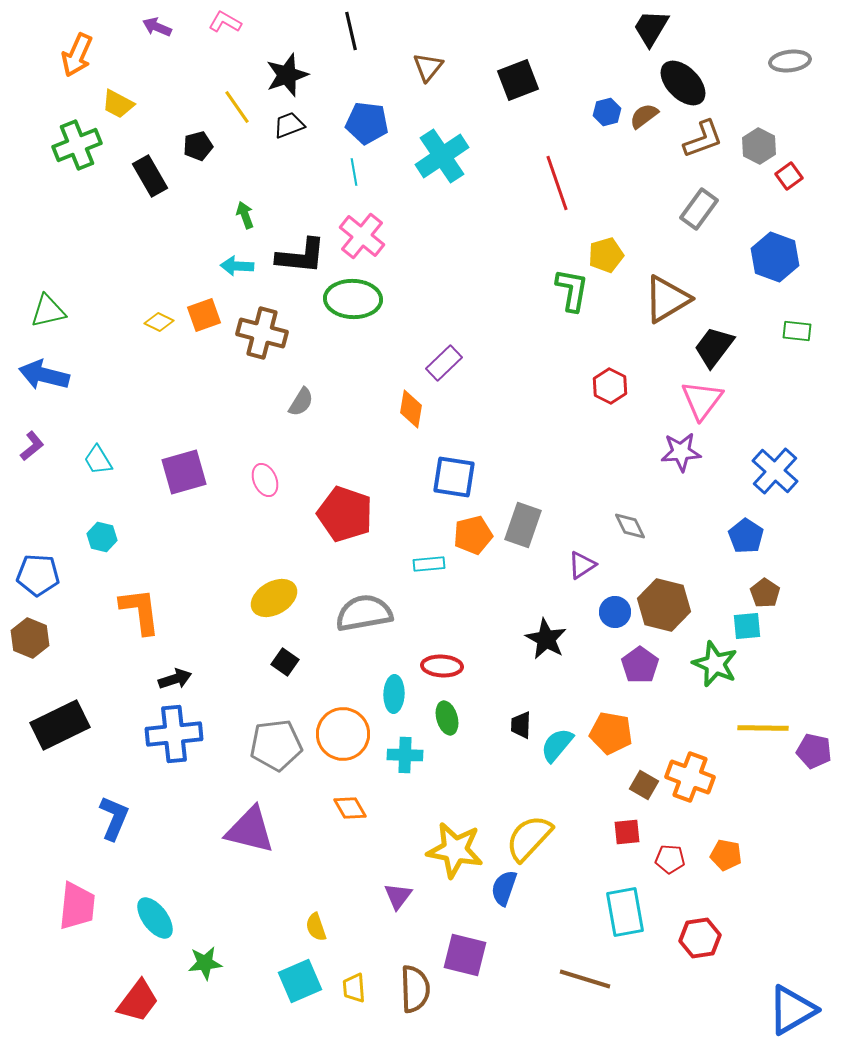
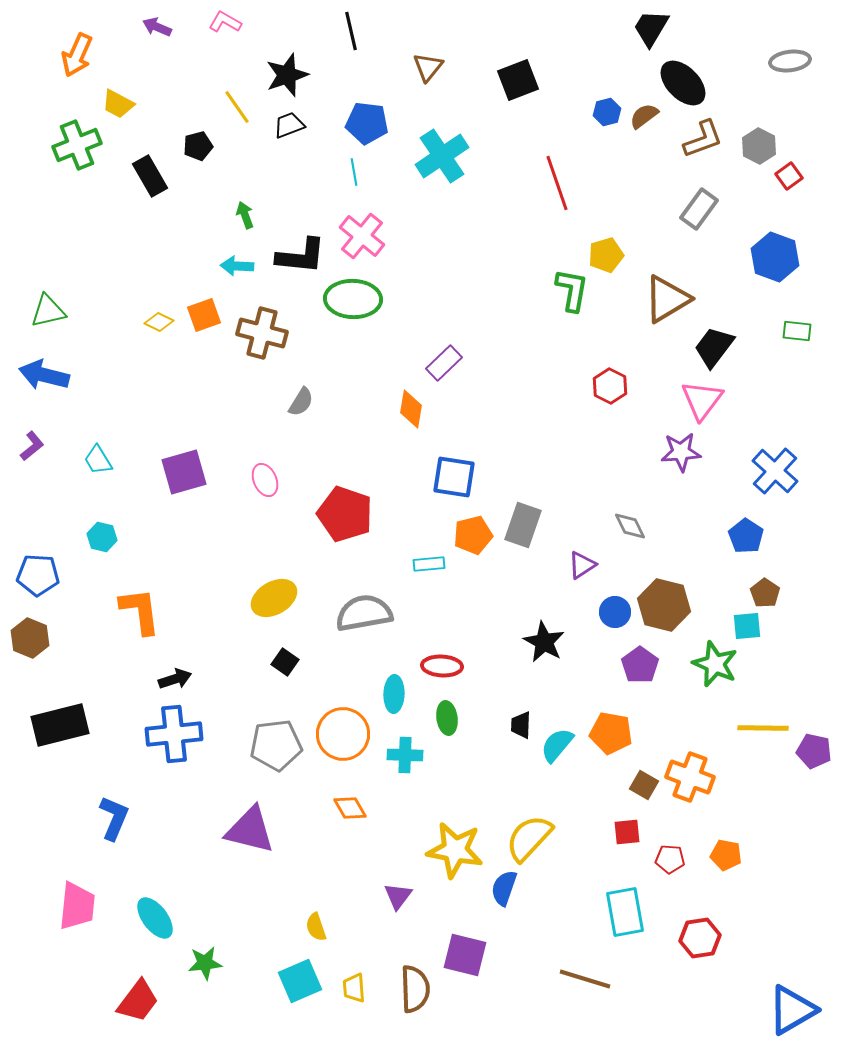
black star at (546, 639): moved 2 px left, 3 px down
green ellipse at (447, 718): rotated 8 degrees clockwise
black rectangle at (60, 725): rotated 12 degrees clockwise
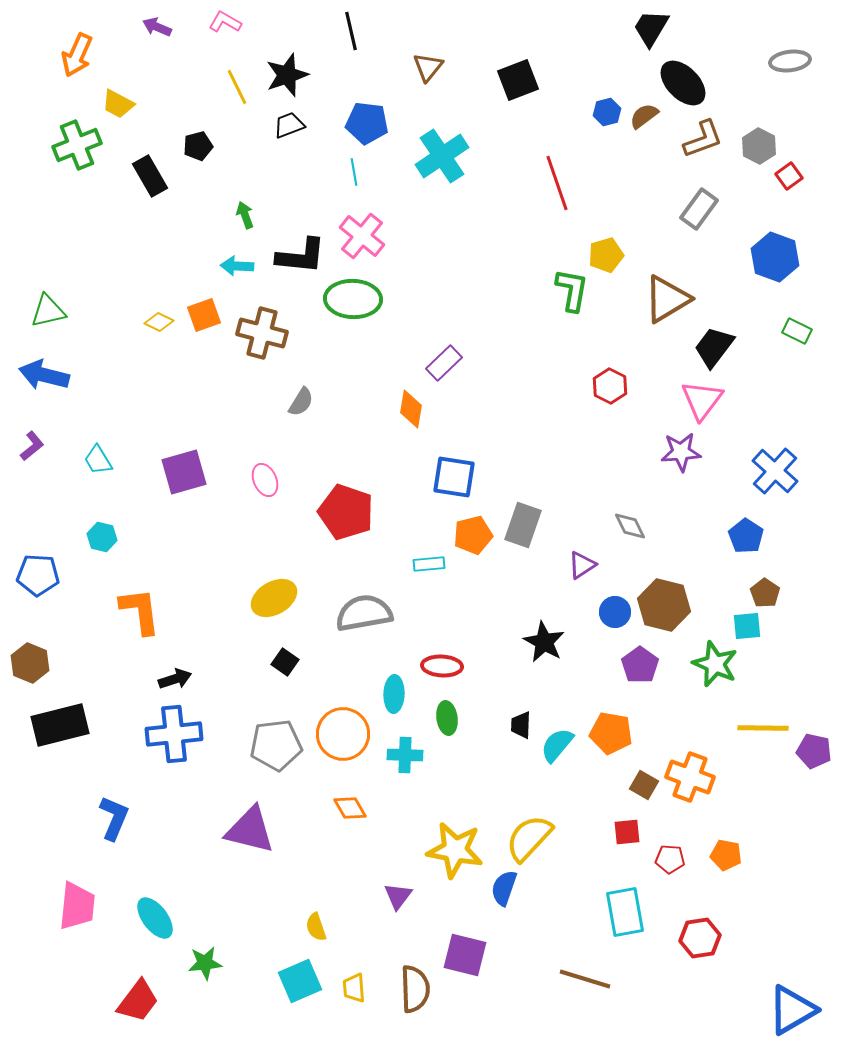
yellow line at (237, 107): moved 20 px up; rotated 9 degrees clockwise
green rectangle at (797, 331): rotated 20 degrees clockwise
red pentagon at (345, 514): moved 1 px right, 2 px up
brown hexagon at (30, 638): moved 25 px down
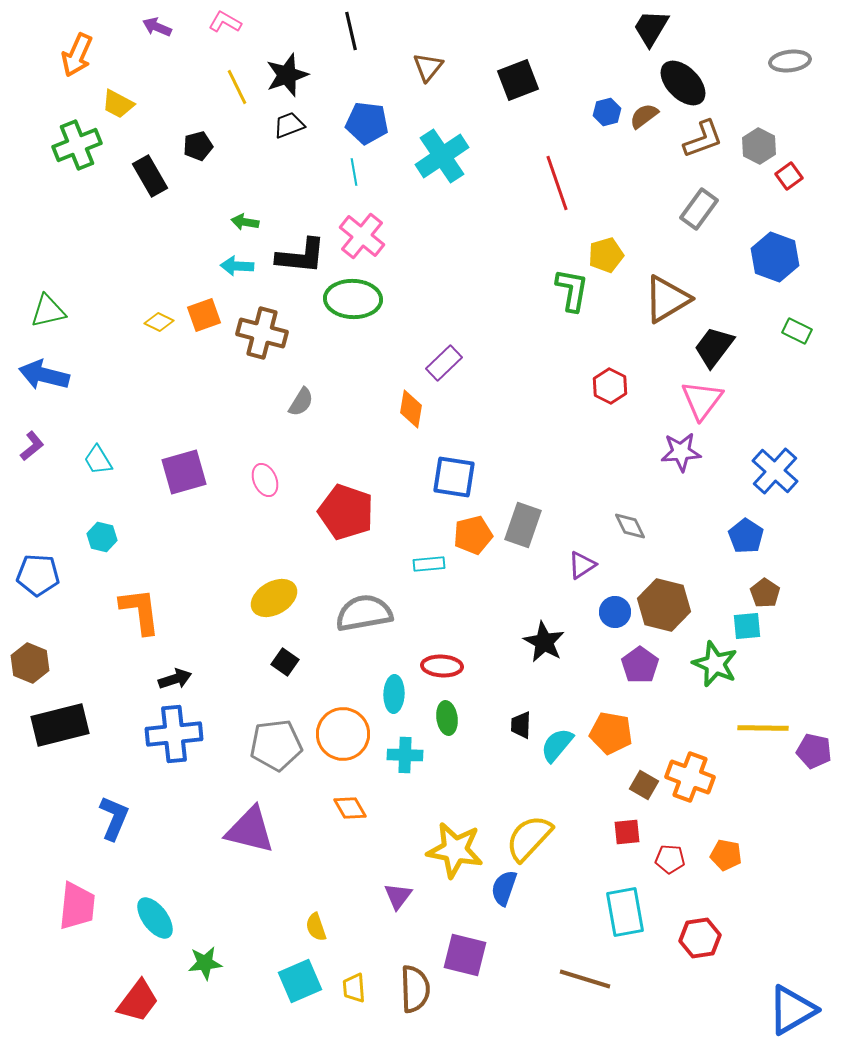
green arrow at (245, 215): moved 7 px down; rotated 60 degrees counterclockwise
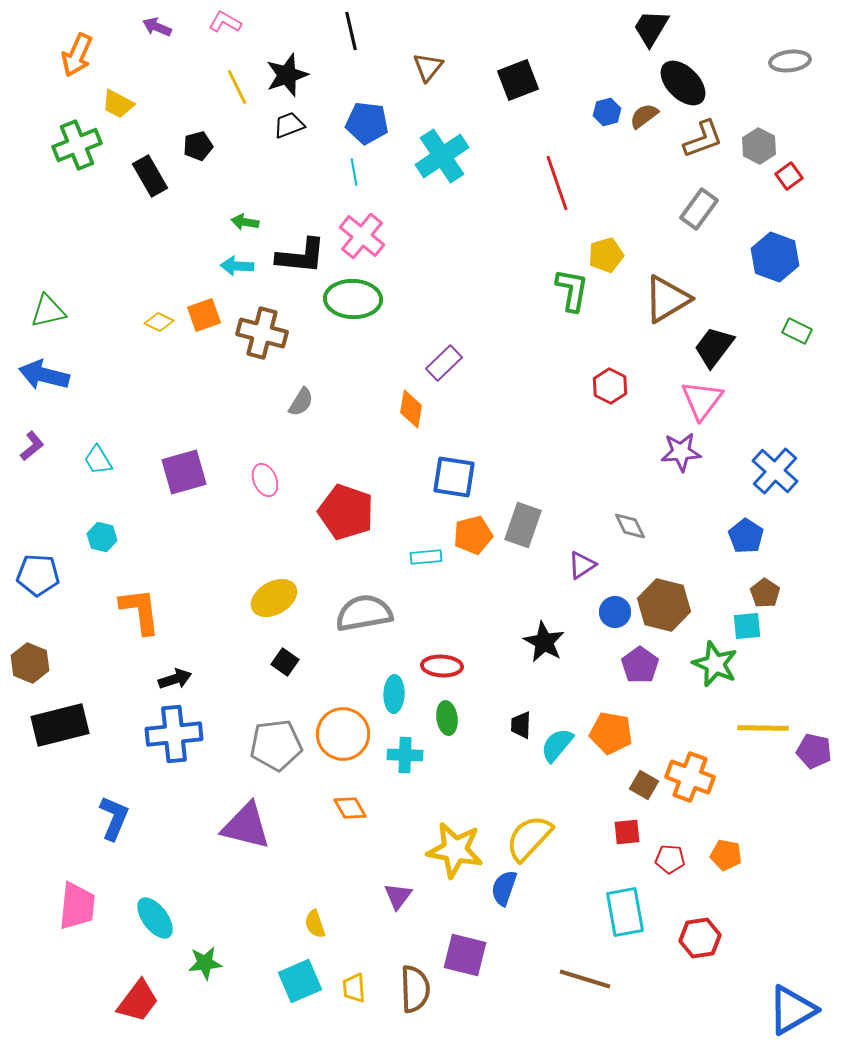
cyan rectangle at (429, 564): moved 3 px left, 7 px up
purple triangle at (250, 830): moved 4 px left, 4 px up
yellow semicircle at (316, 927): moved 1 px left, 3 px up
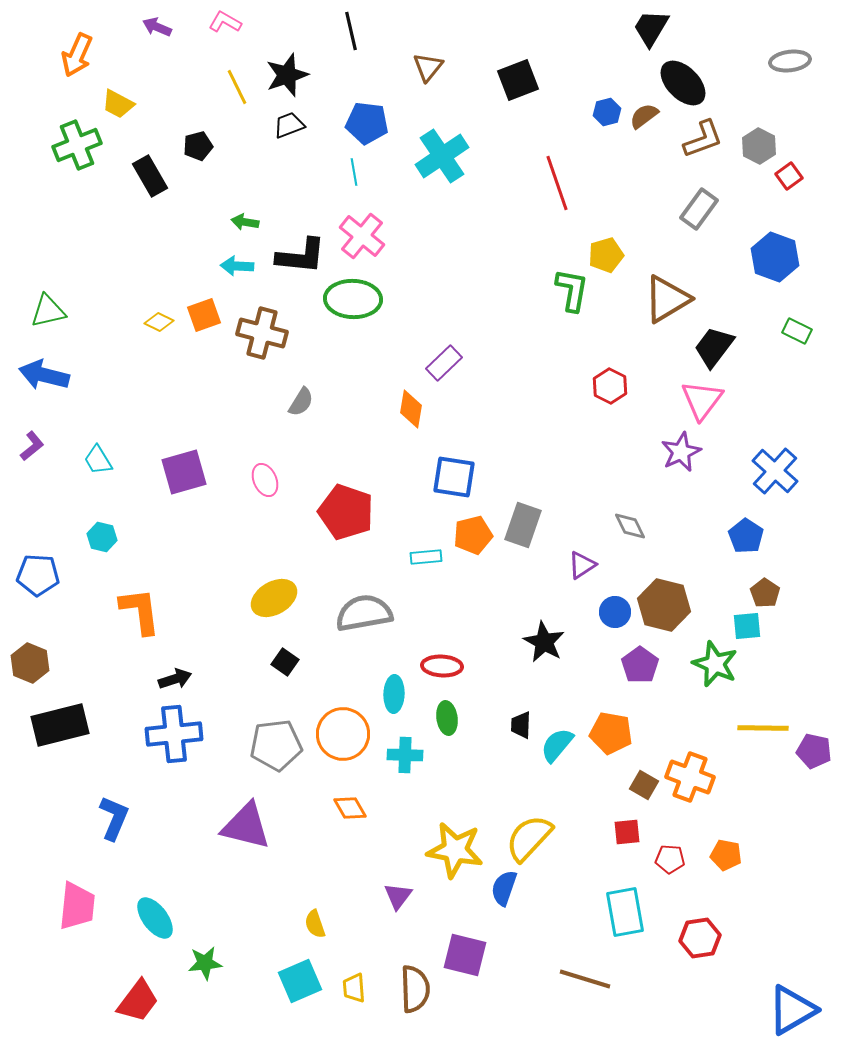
purple star at (681, 452): rotated 21 degrees counterclockwise
